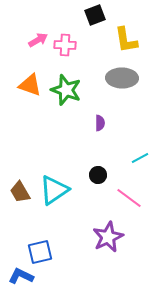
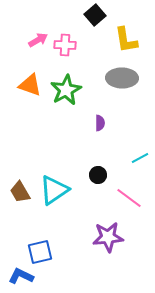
black square: rotated 20 degrees counterclockwise
green star: rotated 24 degrees clockwise
purple star: rotated 20 degrees clockwise
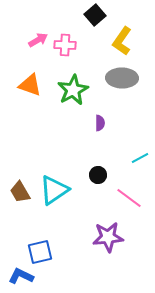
yellow L-shape: moved 4 px left, 1 px down; rotated 44 degrees clockwise
green star: moved 7 px right
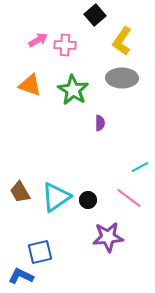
green star: rotated 12 degrees counterclockwise
cyan line: moved 9 px down
black circle: moved 10 px left, 25 px down
cyan triangle: moved 2 px right, 7 px down
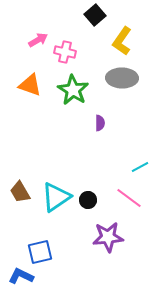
pink cross: moved 7 px down; rotated 10 degrees clockwise
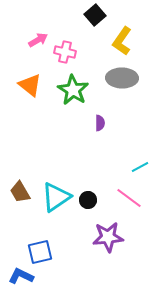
orange triangle: rotated 20 degrees clockwise
